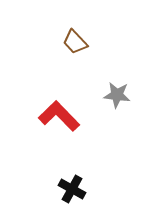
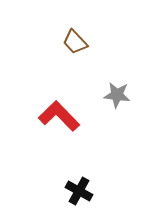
black cross: moved 7 px right, 2 px down
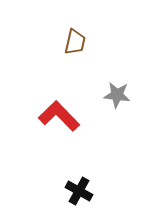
brown trapezoid: rotated 124 degrees counterclockwise
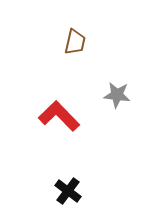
black cross: moved 11 px left; rotated 8 degrees clockwise
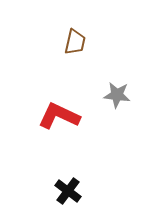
red L-shape: rotated 21 degrees counterclockwise
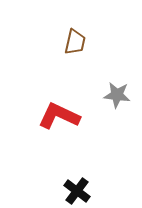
black cross: moved 9 px right
